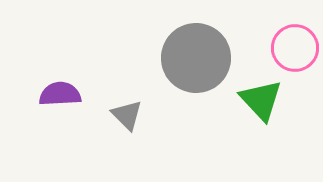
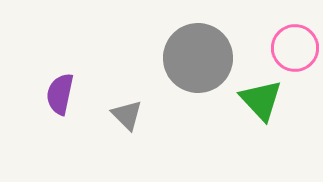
gray circle: moved 2 px right
purple semicircle: rotated 75 degrees counterclockwise
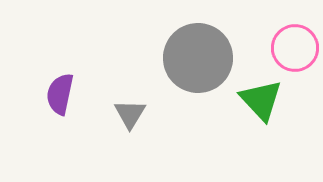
gray triangle: moved 3 px right, 1 px up; rotated 16 degrees clockwise
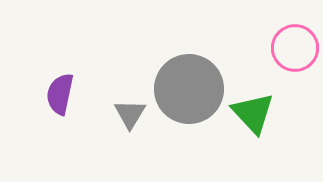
gray circle: moved 9 px left, 31 px down
green triangle: moved 8 px left, 13 px down
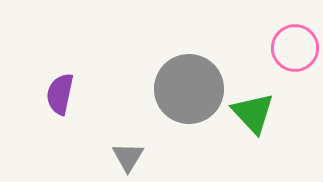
gray triangle: moved 2 px left, 43 px down
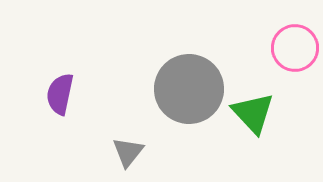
gray triangle: moved 5 px up; rotated 8 degrees clockwise
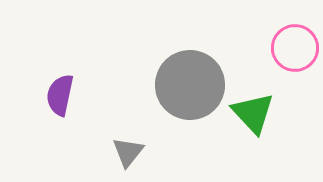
gray circle: moved 1 px right, 4 px up
purple semicircle: moved 1 px down
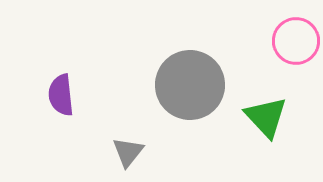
pink circle: moved 1 px right, 7 px up
purple semicircle: moved 1 px right; rotated 18 degrees counterclockwise
green triangle: moved 13 px right, 4 px down
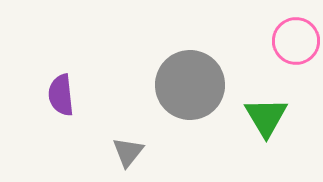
green triangle: rotated 12 degrees clockwise
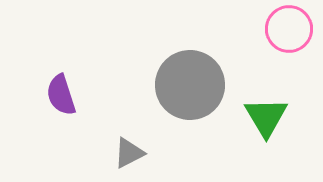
pink circle: moved 7 px left, 12 px up
purple semicircle: rotated 12 degrees counterclockwise
gray triangle: moved 1 px right, 1 px down; rotated 24 degrees clockwise
